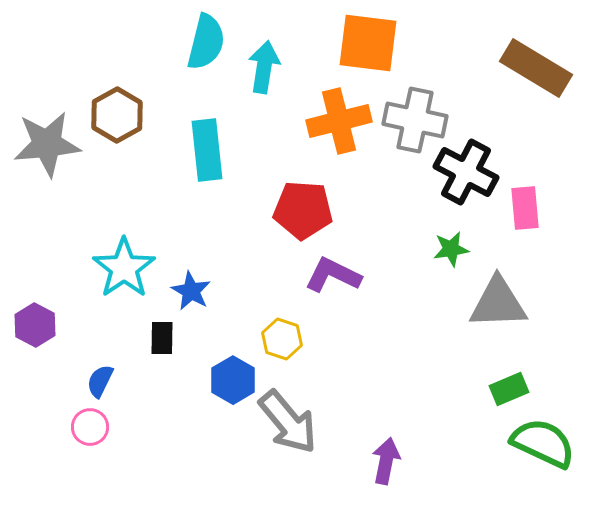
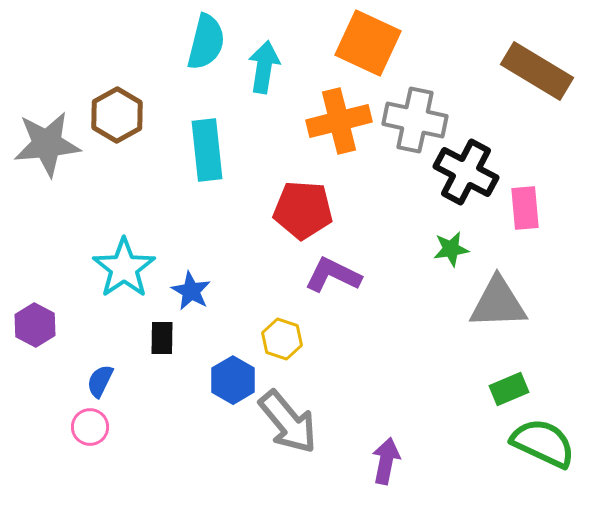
orange square: rotated 18 degrees clockwise
brown rectangle: moved 1 px right, 3 px down
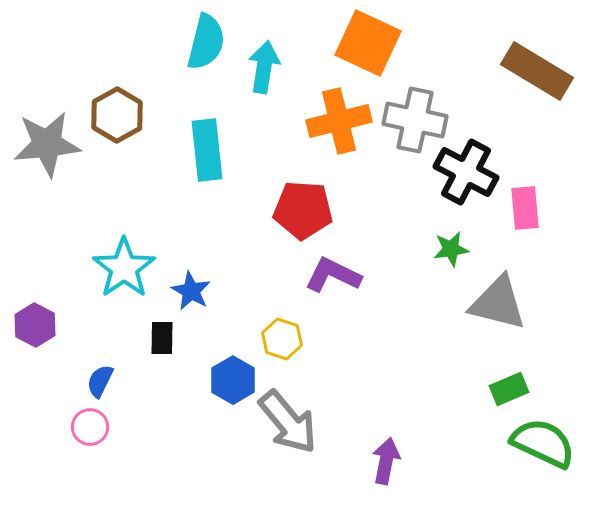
gray triangle: rotated 16 degrees clockwise
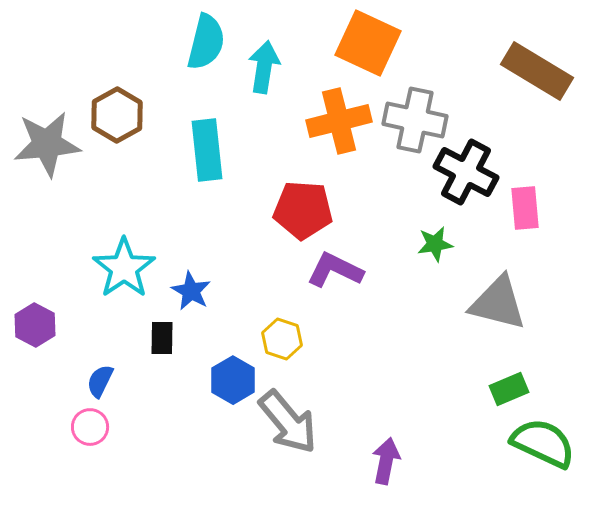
green star: moved 16 px left, 5 px up
purple L-shape: moved 2 px right, 5 px up
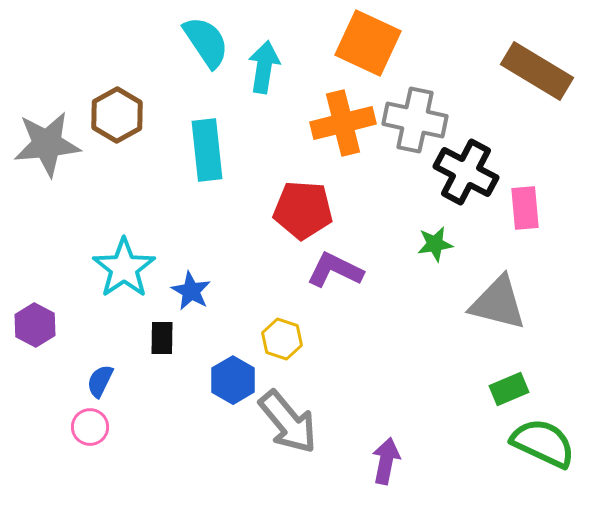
cyan semicircle: rotated 48 degrees counterclockwise
orange cross: moved 4 px right, 2 px down
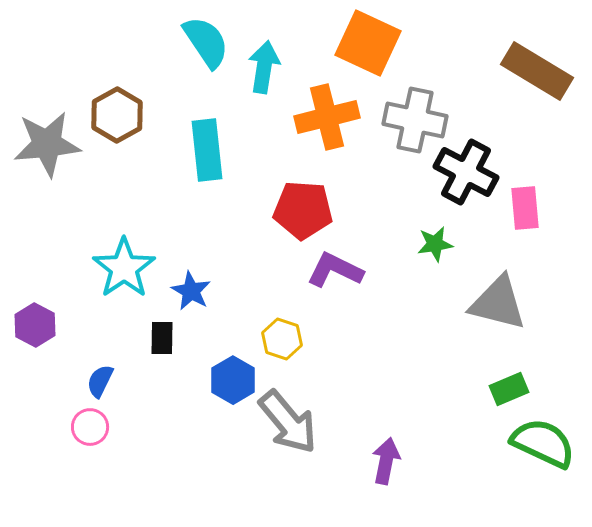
orange cross: moved 16 px left, 6 px up
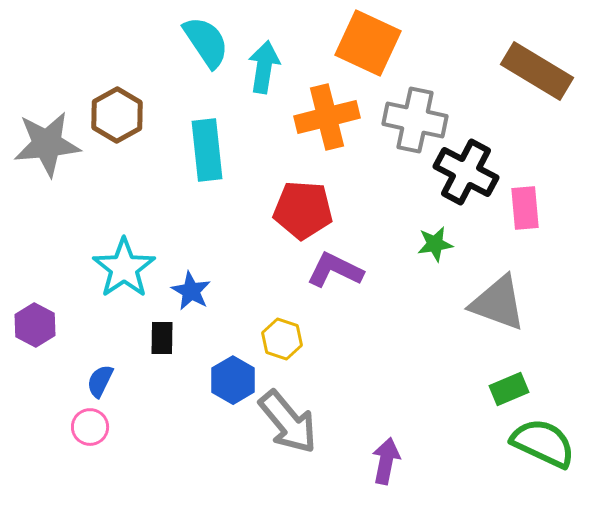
gray triangle: rotated 6 degrees clockwise
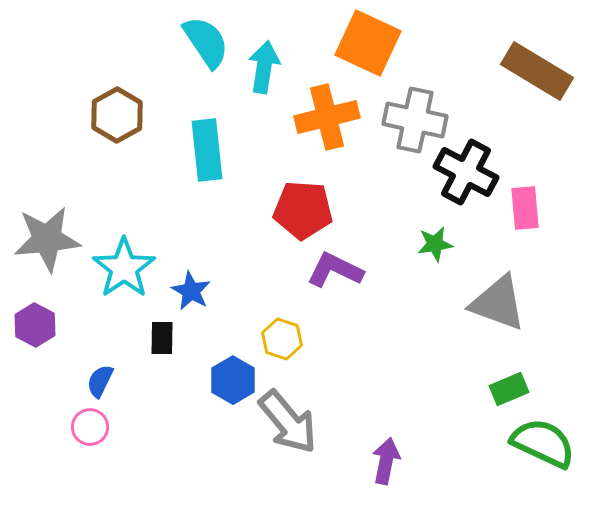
gray star: moved 95 px down
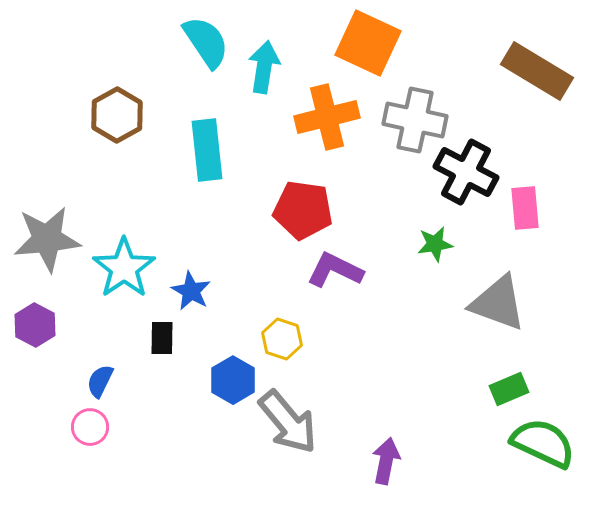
red pentagon: rotated 4 degrees clockwise
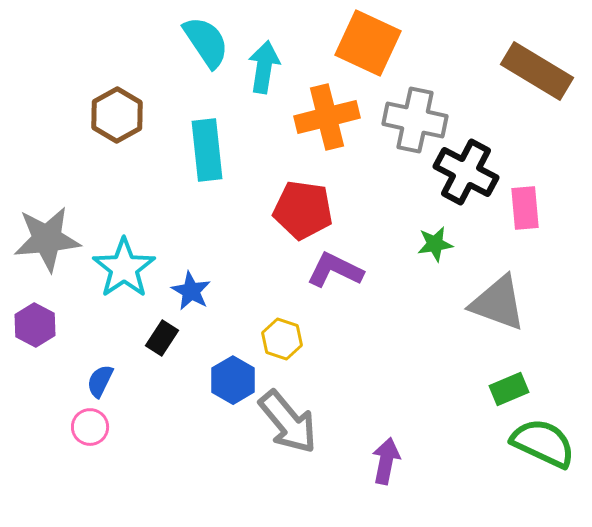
black rectangle: rotated 32 degrees clockwise
